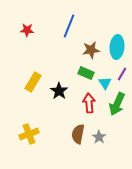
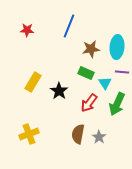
brown star: moved 1 px up
purple line: moved 2 px up; rotated 64 degrees clockwise
red arrow: rotated 138 degrees counterclockwise
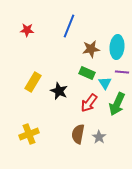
green rectangle: moved 1 px right
black star: rotated 12 degrees counterclockwise
